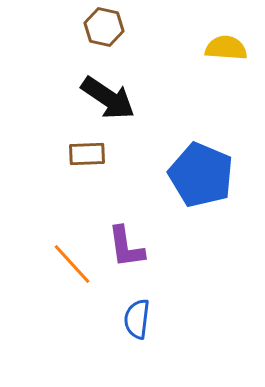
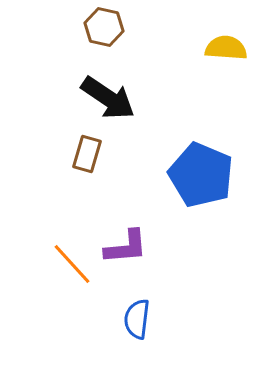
brown rectangle: rotated 72 degrees counterclockwise
purple L-shape: rotated 87 degrees counterclockwise
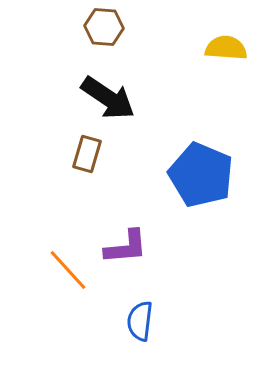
brown hexagon: rotated 9 degrees counterclockwise
orange line: moved 4 px left, 6 px down
blue semicircle: moved 3 px right, 2 px down
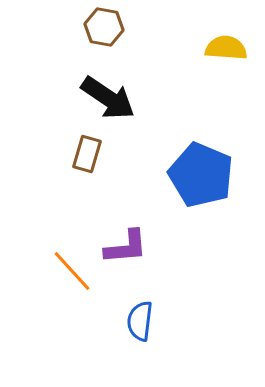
brown hexagon: rotated 6 degrees clockwise
orange line: moved 4 px right, 1 px down
